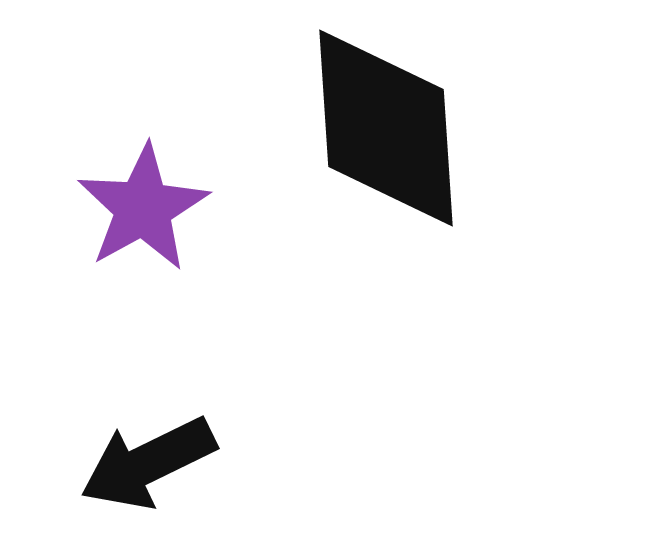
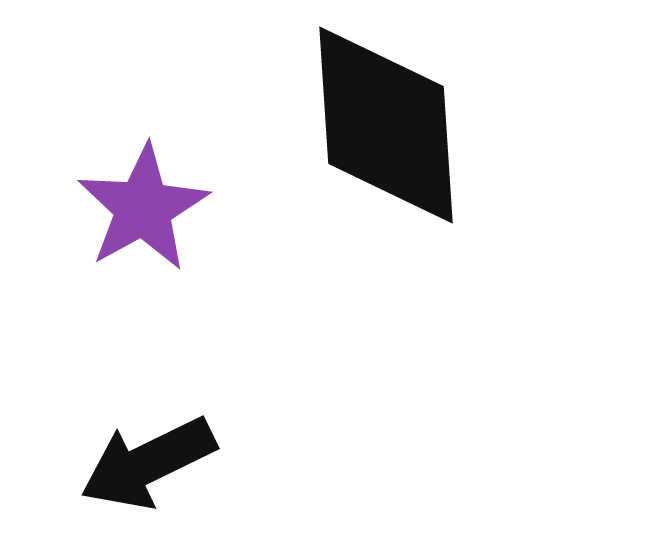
black diamond: moved 3 px up
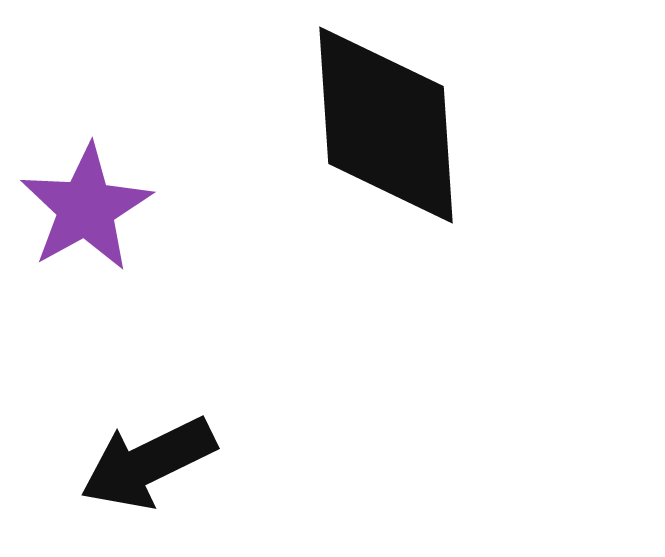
purple star: moved 57 px left
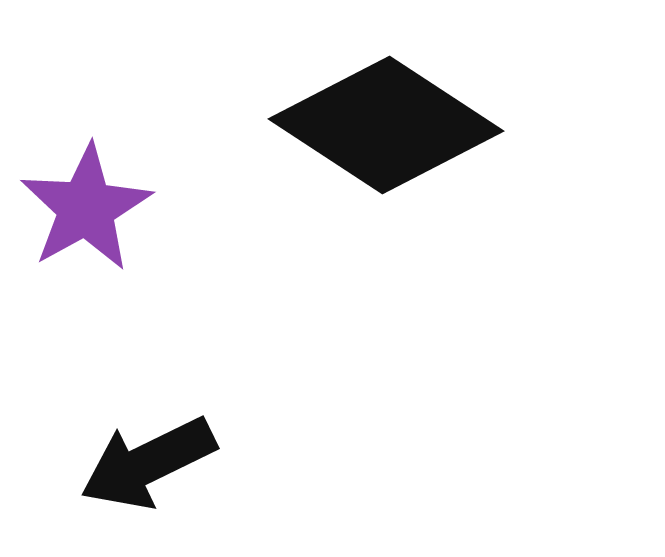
black diamond: rotated 53 degrees counterclockwise
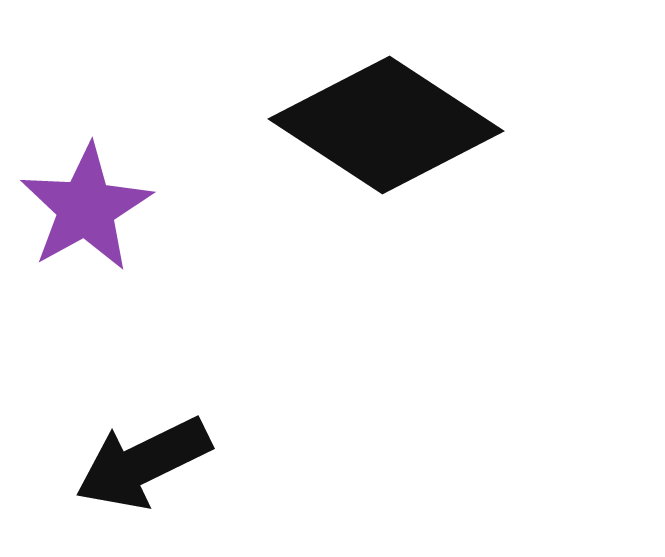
black arrow: moved 5 px left
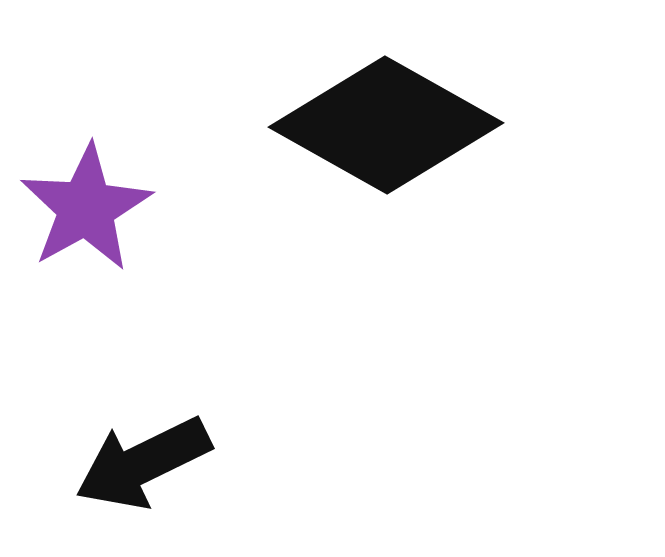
black diamond: rotated 4 degrees counterclockwise
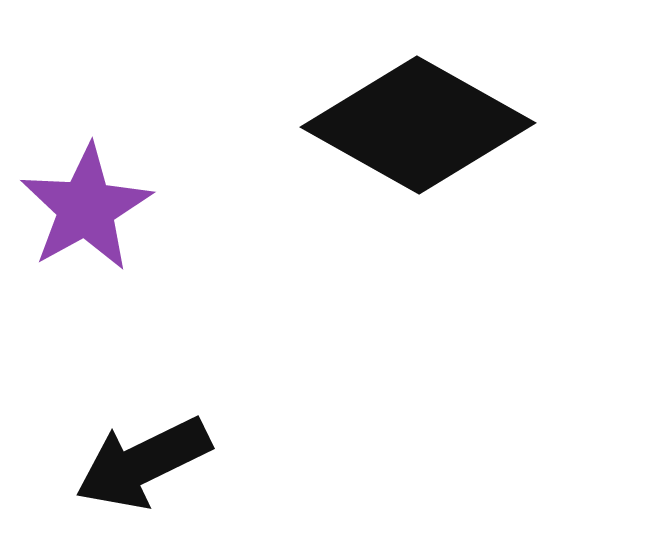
black diamond: moved 32 px right
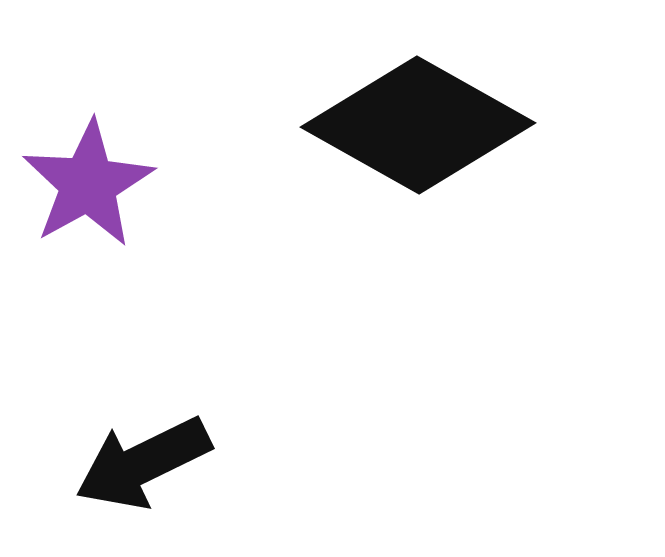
purple star: moved 2 px right, 24 px up
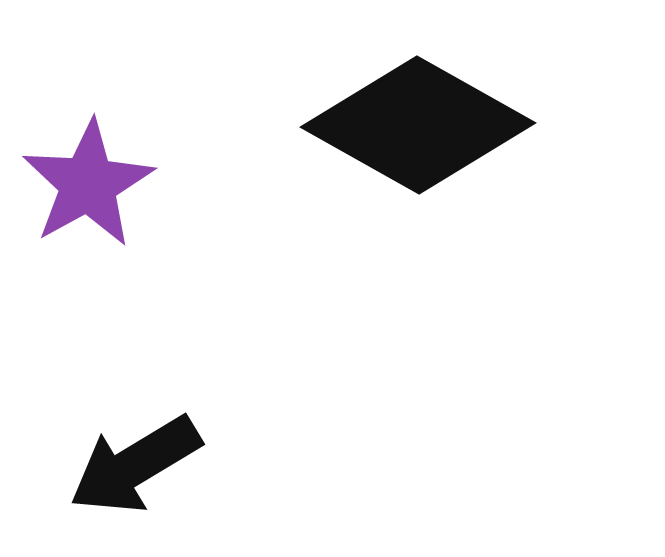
black arrow: moved 8 px left, 2 px down; rotated 5 degrees counterclockwise
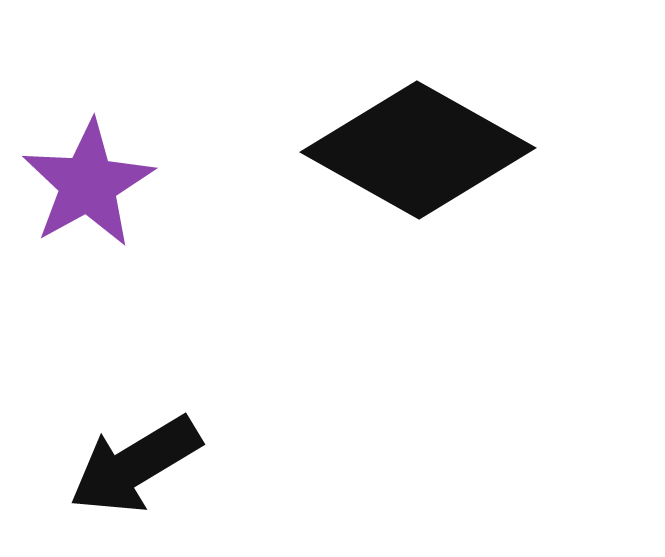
black diamond: moved 25 px down
